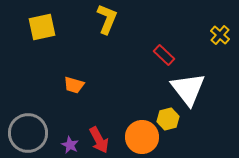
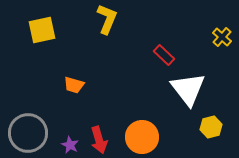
yellow square: moved 3 px down
yellow cross: moved 2 px right, 2 px down
yellow hexagon: moved 43 px right, 8 px down
red arrow: rotated 12 degrees clockwise
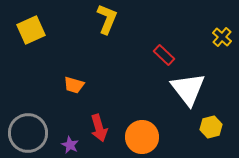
yellow square: moved 11 px left; rotated 12 degrees counterclockwise
red arrow: moved 12 px up
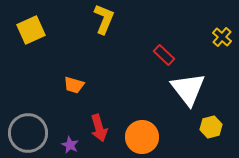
yellow L-shape: moved 3 px left
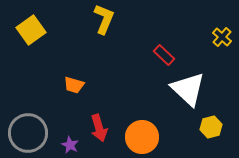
yellow square: rotated 12 degrees counterclockwise
white triangle: rotated 9 degrees counterclockwise
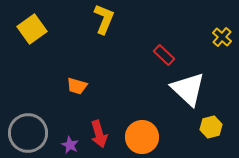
yellow square: moved 1 px right, 1 px up
orange trapezoid: moved 3 px right, 1 px down
red arrow: moved 6 px down
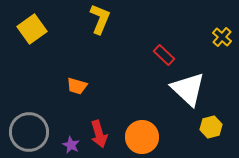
yellow L-shape: moved 4 px left
gray circle: moved 1 px right, 1 px up
purple star: moved 1 px right
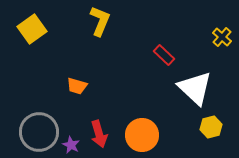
yellow L-shape: moved 2 px down
white triangle: moved 7 px right, 1 px up
gray circle: moved 10 px right
orange circle: moved 2 px up
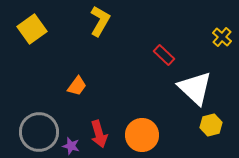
yellow L-shape: rotated 8 degrees clockwise
orange trapezoid: rotated 70 degrees counterclockwise
yellow hexagon: moved 2 px up
purple star: moved 1 px down; rotated 12 degrees counterclockwise
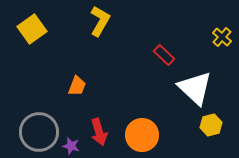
orange trapezoid: rotated 15 degrees counterclockwise
red arrow: moved 2 px up
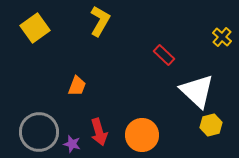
yellow square: moved 3 px right, 1 px up
white triangle: moved 2 px right, 3 px down
purple star: moved 1 px right, 2 px up
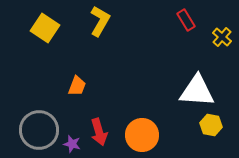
yellow square: moved 10 px right; rotated 20 degrees counterclockwise
red rectangle: moved 22 px right, 35 px up; rotated 15 degrees clockwise
white triangle: rotated 39 degrees counterclockwise
yellow hexagon: rotated 25 degrees clockwise
gray circle: moved 2 px up
